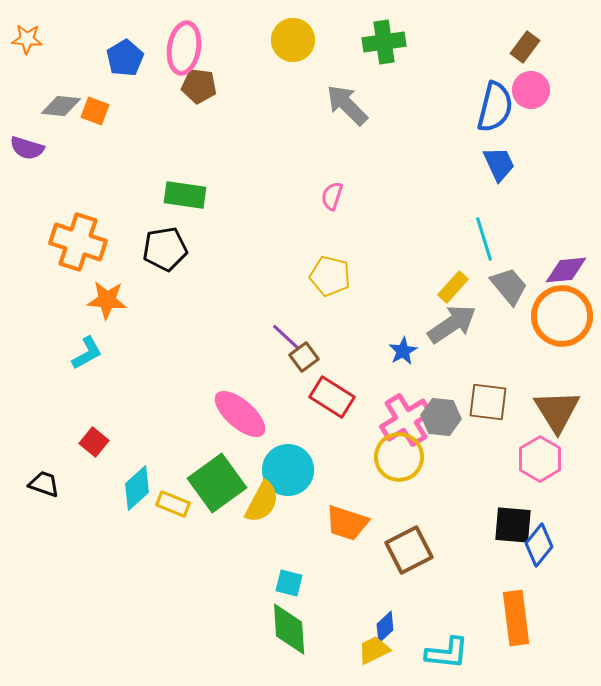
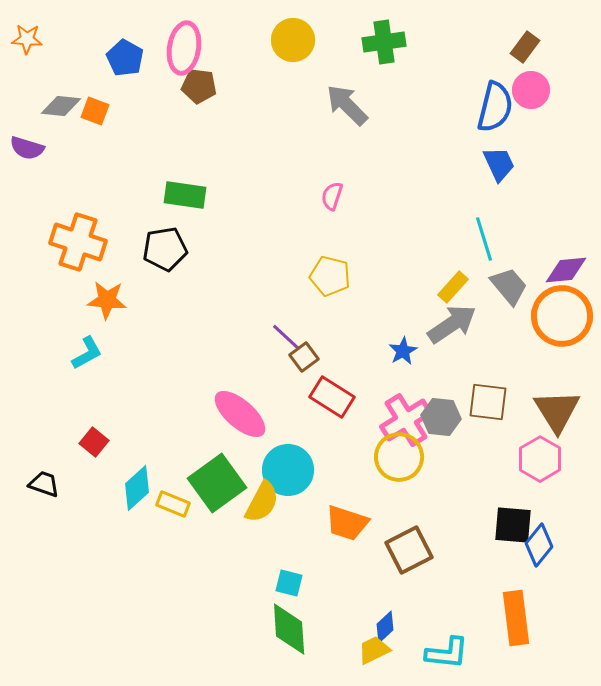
blue pentagon at (125, 58): rotated 12 degrees counterclockwise
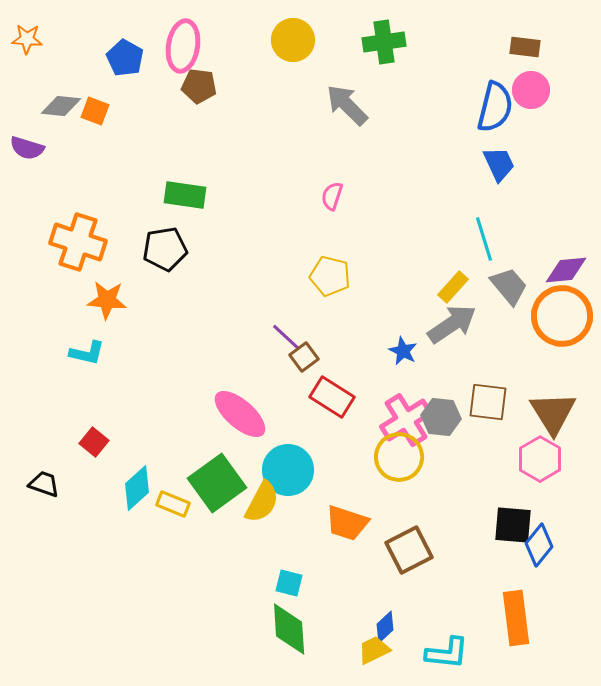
brown rectangle at (525, 47): rotated 60 degrees clockwise
pink ellipse at (184, 48): moved 1 px left, 2 px up
blue star at (403, 351): rotated 16 degrees counterclockwise
cyan L-shape at (87, 353): rotated 42 degrees clockwise
brown triangle at (557, 411): moved 4 px left, 2 px down
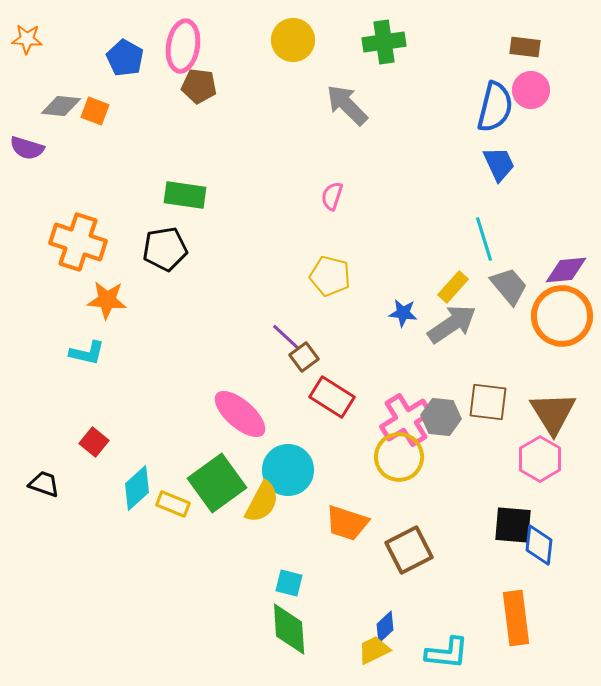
blue star at (403, 351): moved 38 px up; rotated 20 degrees counterclockwise
blue diamond at (539, 545): rotated 33 degrees counterclockwise
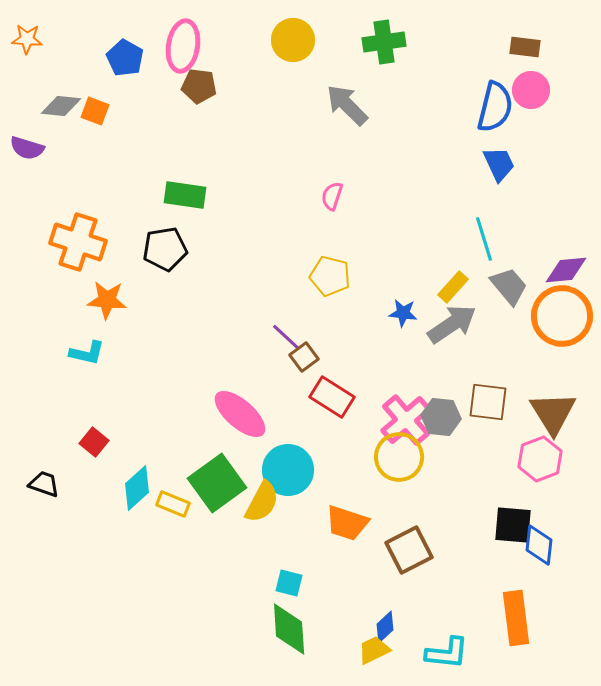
pink cross at (406, 420): rotated 9 degrees counterclockwise
pink hexagon at (540, 459): rotated 9 degrees clockwise
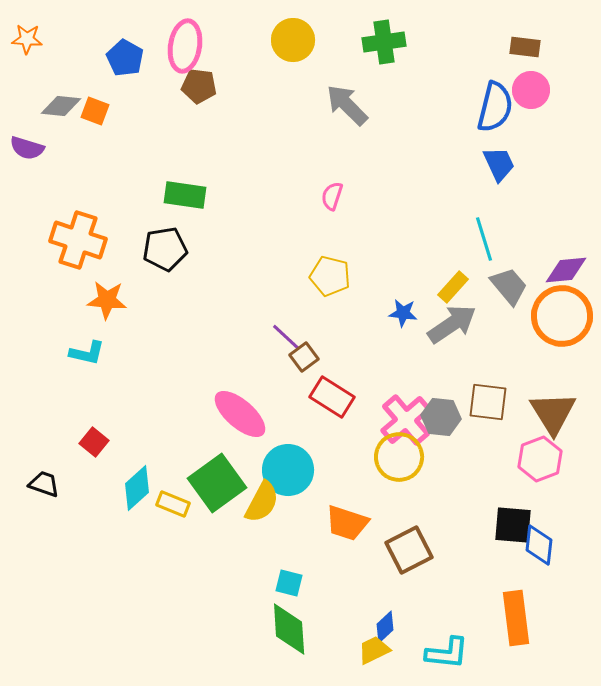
pink ellipse at (183, 46): moved 2 px right
orange cross at (78, 242): moved 2 px up
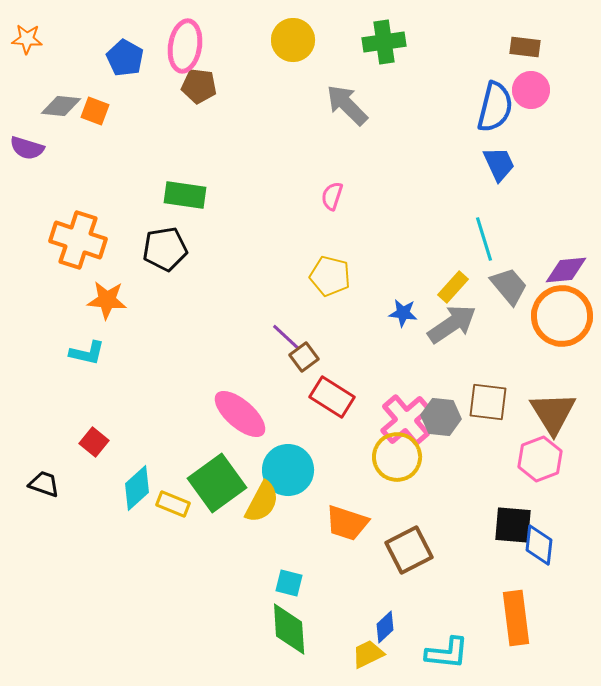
yellow circle at (399, 457): moved 2 px left
yellow trapezoid at (374, 650): moved 6 px left, 4 px down
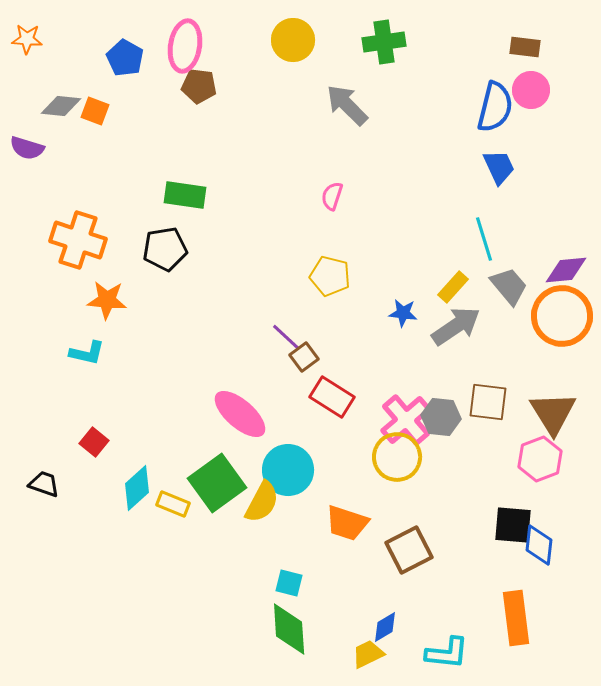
blue trapezoid at (499, 164): moved 3 px down
gray arrow at (452, 324): moved 4 px right, 2 px down
blue diamond at (385, 627): rotated 12 degrees clockwise
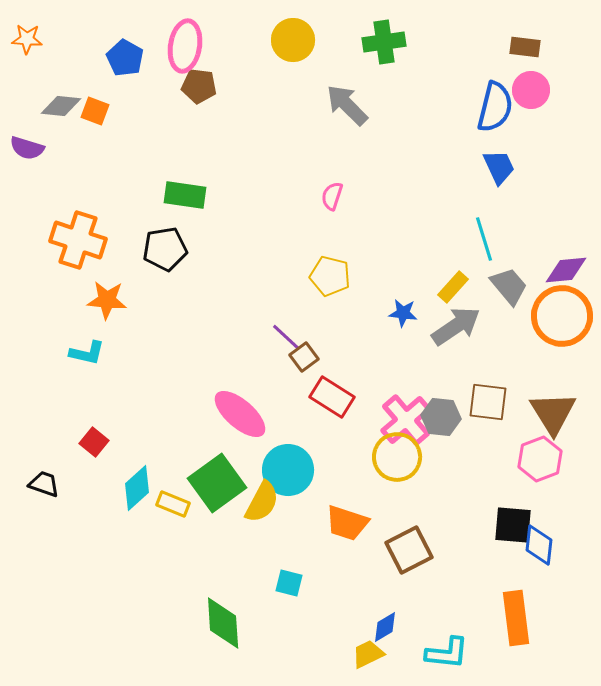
green diamond at (289, 629): moved 66 px left, 6 px up
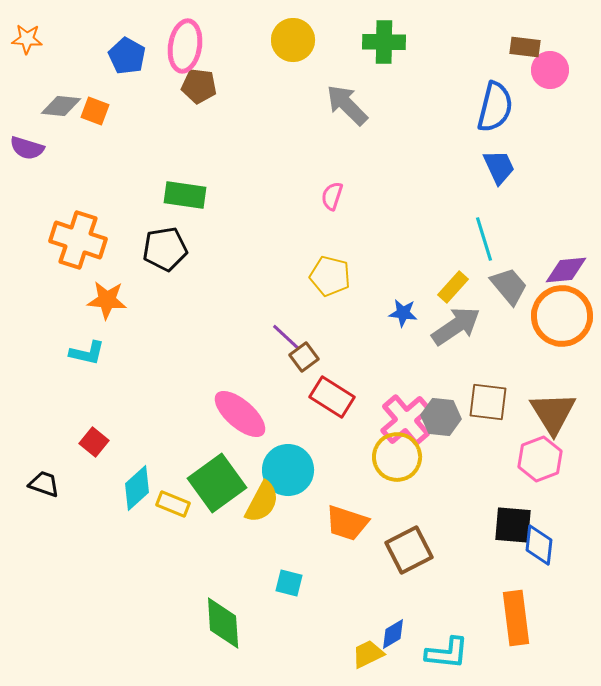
green cross at (384, 42): rotated 9 degrees clockwise
blue pentagon at (125, 58): moved 2 px right, 2 px up
pink circle at (531, 90): moved 19 px right, 20 px up
blue diamond at (385, 627): moved 8 px right, 7 px down
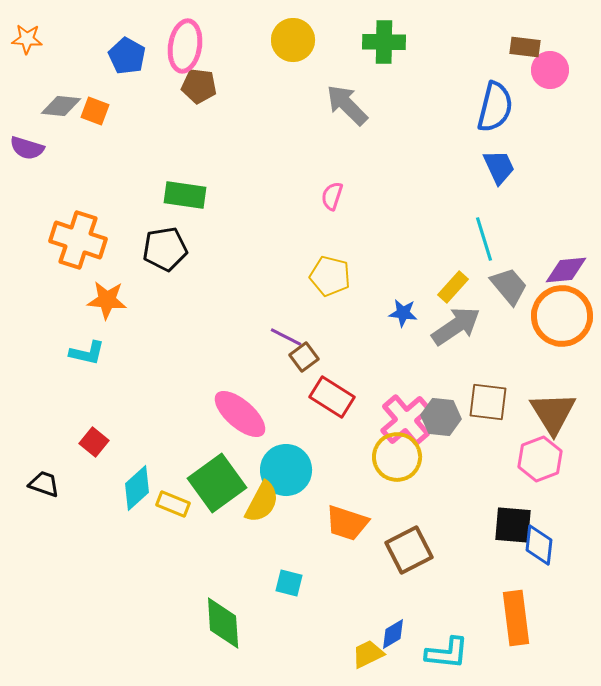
purple line at (286, 337): rotated 16 degrees counterclockwise
cyan circle at (288, 470): moved 2 px left
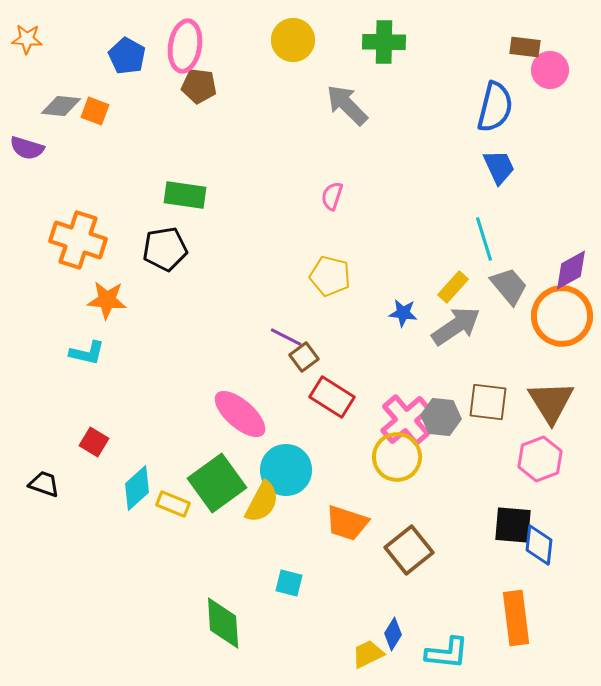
purple diamond at (566, 270): moved 5 px right; rotated 24 degrees counterclockwise
brown triangle at (553, 413): moved 2 px left, 11 px up
red square at (94, 442): rotated 8 degrees counterclockwise
brown square at (409, 550): rotated 12 degrees counterclockwise
blue diamond at (393, 634): rotated 28 degrees counterclockwise
